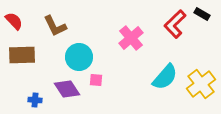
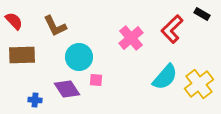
red L-shape: moved 3 px left, 5 px down
yellow cross: moved 2 px left
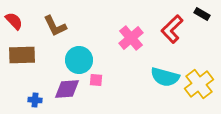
cyan circle: moved 3 px down
cyan semicircle: rotated 64 degrees clockwise
purple diamond: rotated 60 degrees counterclockwise
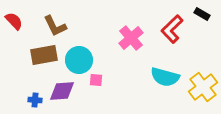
brown rectangle: moved 22 px right; rotated 8 degrees counterclockwise
yellow cross: moved 4 px right, 3 px down
purple diamond: moved 5 px left, 2 px down
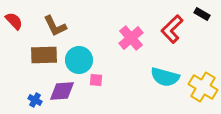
brown rectangle: rotated 8 degrees clockwise
yellow cross: rotated 20 degrees counterclockwise
blue cross: rotated 24 degrees clockwise
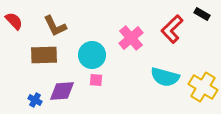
cyan circle: moved 13 px right, 5 px up
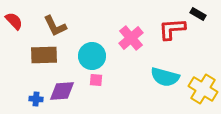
black rectangle: moved 4 px left
red L-shape: rotated 40 degrees clockwise
cyan circle: moved 1 px down
yellow cross: moved 2 px down
blue cross: moved 1 px right, 1 px up; rotated 24 degrees counterclockwise
